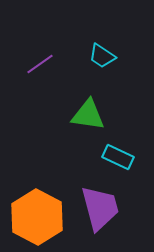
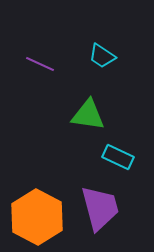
purple line: rotated 60 degrees clockwise
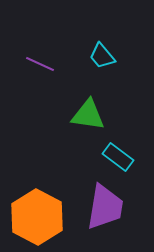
cyan trapezoid: rotated 16 degrees clockwise
cyan rectangle: rotated 12 degrees clockwise
purple trapezoid: moved 5 px right, 1 px up; rotated 24 degrees clockwise
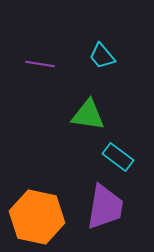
purple line: rotated 16 degrees counterclockwise
orange hexagon: rotated 16 degrees counterclockwise
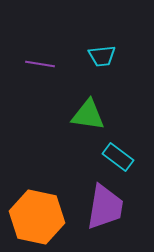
cyan trapezoid: rotated 56 degrees counterclockwise
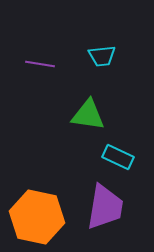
cyan rectangle: rotated 12 degrees counterclockwise
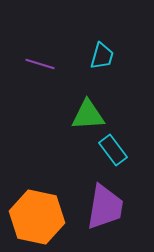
cyan trapezoid: rotated 68 degrees counterclockwise
purple line: rotated 8 degrees clockwise
green triangle: rotated 12 degrees counterclockwise
cyan rectangle: moved 5 px left, 7 px up; rotated 28 degrees clockwise
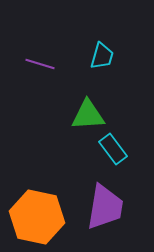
cyan rectangle: moved 1 px up
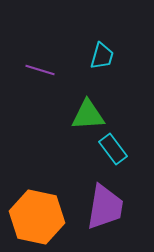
purple line: moved 6 px down
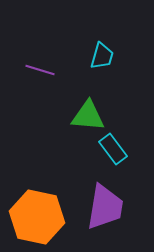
green triangle: moved 1 px down; rotated 9 degrees clockwise
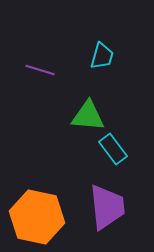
purple trapezoid: moved 2 px right; rotated 15 degrees counterclockwise
